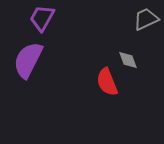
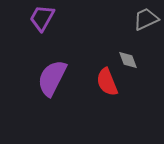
purple semicircle: moved 24 px right, 18 px down
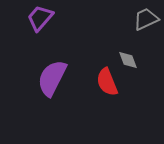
purple trapezoid: moved 2 px left; rotated 12 degrees clockwise
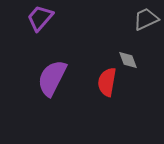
red semicircle: rotated 32 degrees clockwise
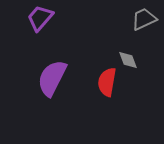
gray trapezoid: moved 2 px left
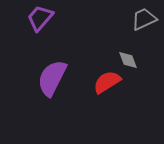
red semicircle: rotated 48 degrees clockwise
